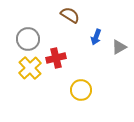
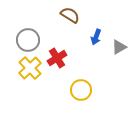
gray circle: moved 1 px down
red cross: moved 1 px right; rotated 18 degrees counterclockwise
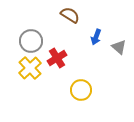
gray circle: moved 3 px right, 1 px down
gray triangle: rotated 49 degrees counterclockwise
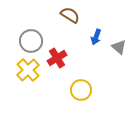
yellow cross: moved 2 px left, 2 px down
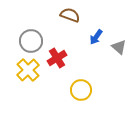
brown semicircle: rotated 12 degrees counterclockwise
blue arrow: rotated 14 degrees clockwise
